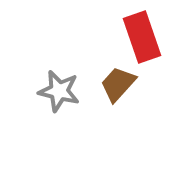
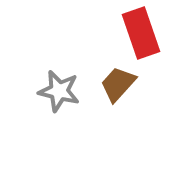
red rectangle: moved 1 px left, 4 px up
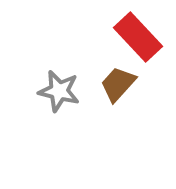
red rectangle: moved 3 px left, 4 px down; rotated 24 degrees counterclockwise
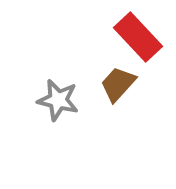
gray star: moved 1 px left, 9 px down
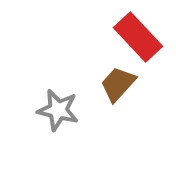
gray star: moved 10 px down
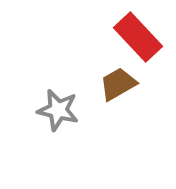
brown trapezoid: rotated 18 degrees clockwise
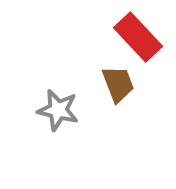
brown trapezoid: rotated 99 degrees clockwise
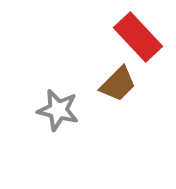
brown trapezoid: rotated 66 degrees clockwise
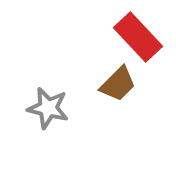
gray star: moved 10 px left, 2 px up
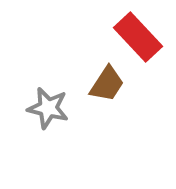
brown trapezoid: moved 11 px left; rotated 12 degrees counterclockwise
